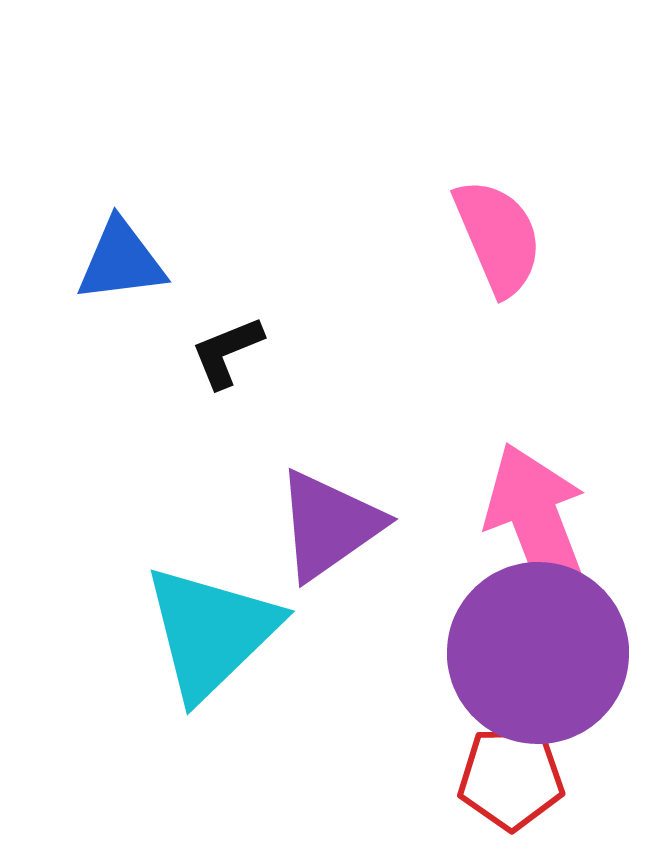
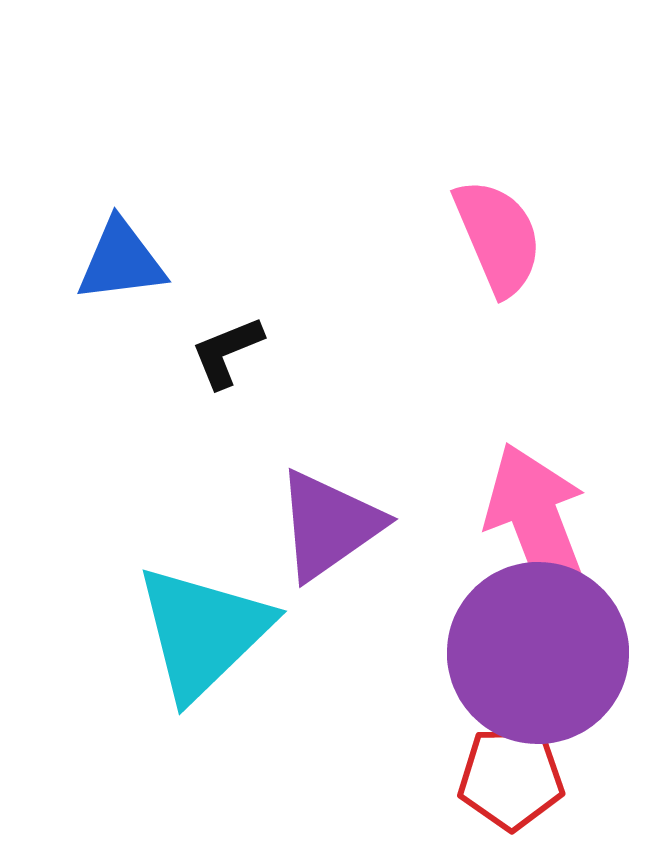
cyan triangle: moved 8 px left
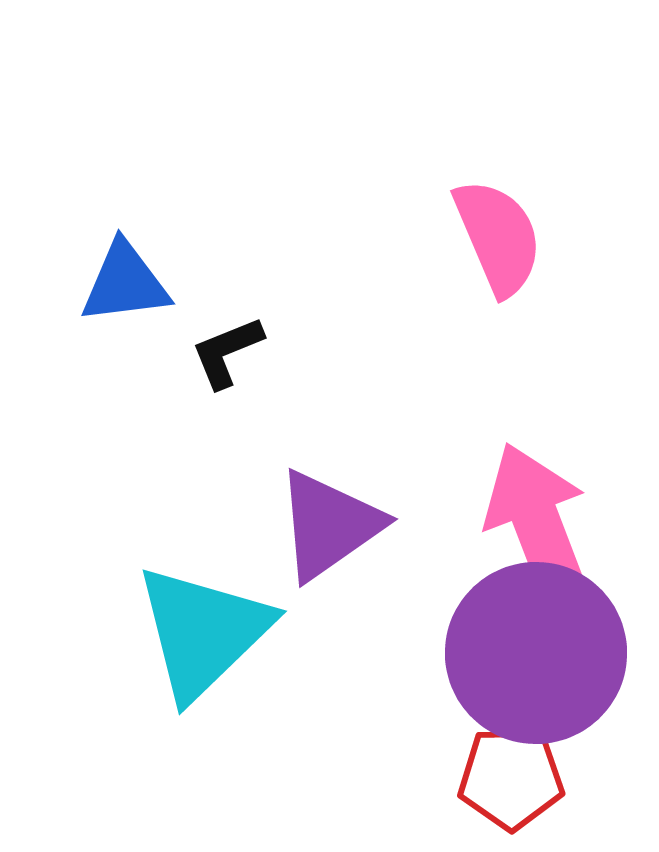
blue triangle: moved 4 px right, 22 px down
purple circle: moved 2 px left
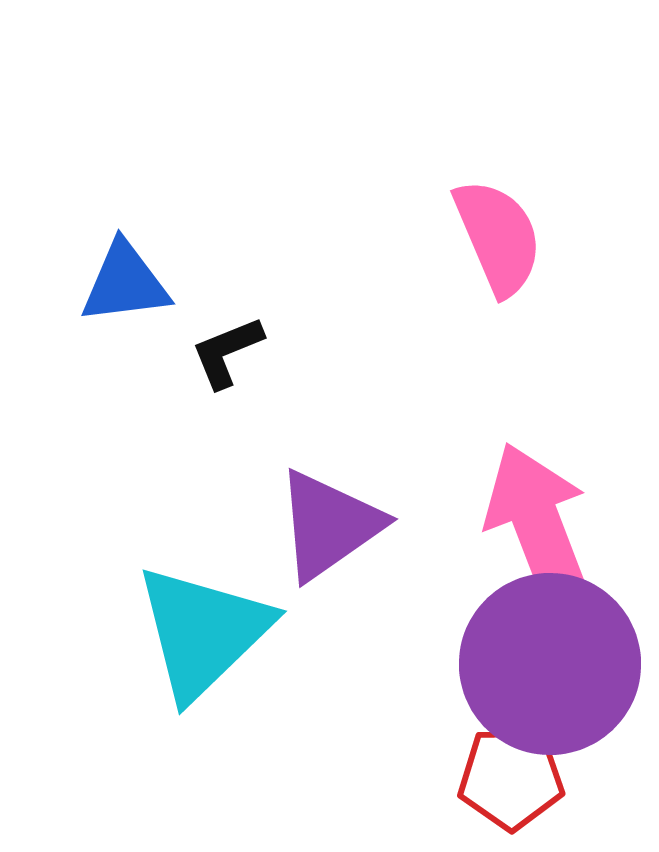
purple circle: moved 14 px right, 11 px down
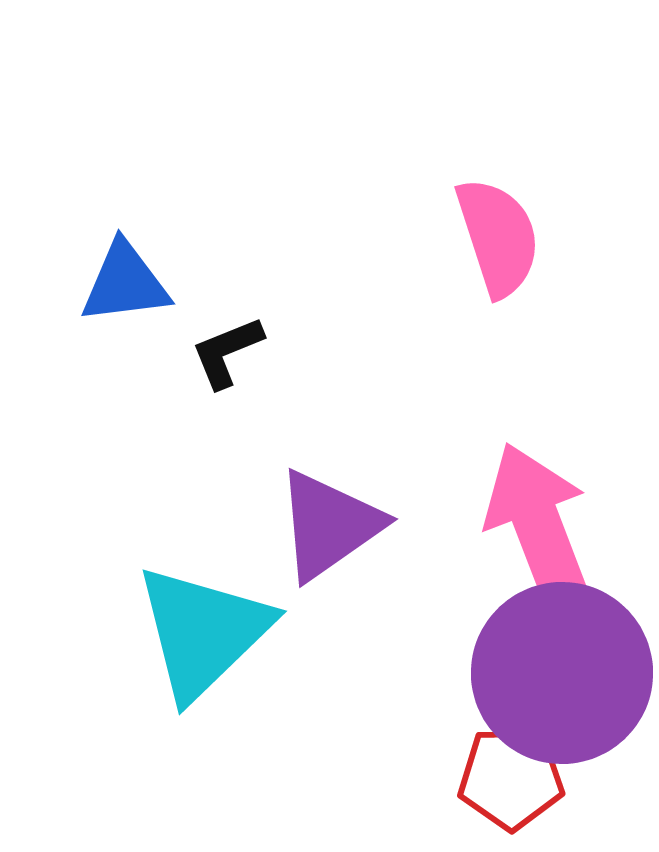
pink semicircle: rotated 5 degrees clockwise
purple circle: moved 12 px right, 9 px down
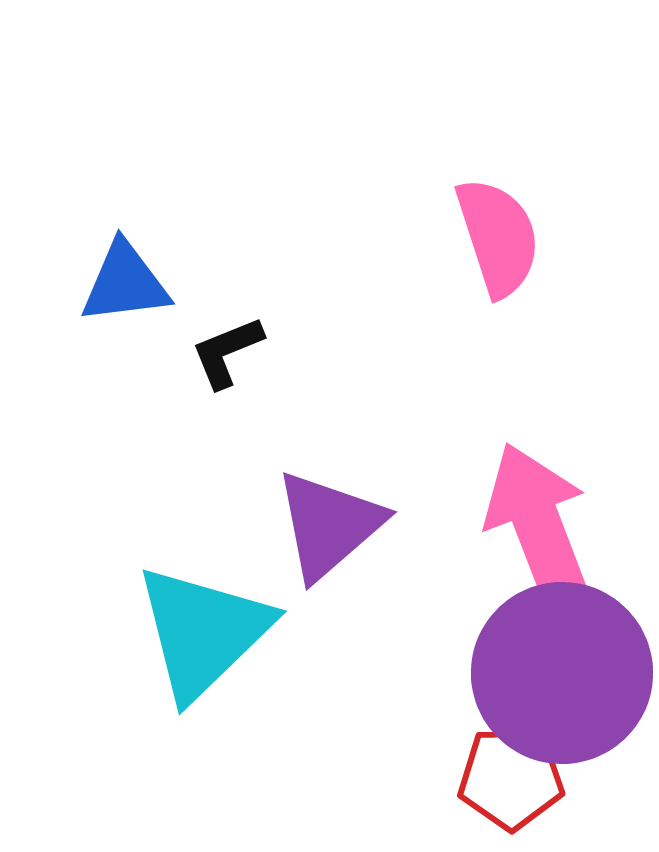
purple triangle: rotated 6 degrees counterclockwise
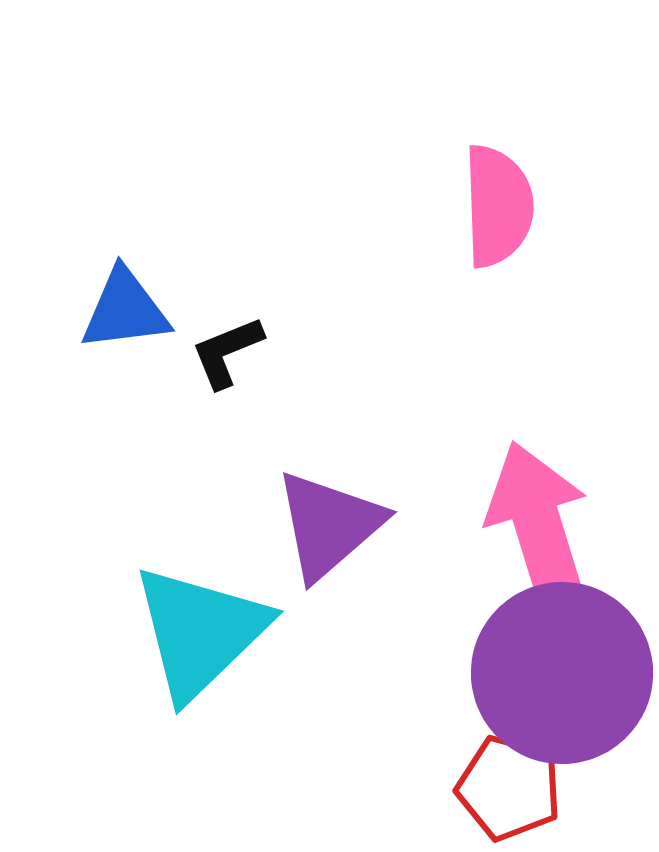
pink semicircle: moved 31 px up; rotated 16 degrees clockwise
blue triangle: moved 27 px down
pink arrow: rotated 4 degrees clockwise
cyan triangle: moved 3 px left
red pentagon: moved 2 px left, 10 px down; rotated 16 degrees clockwise
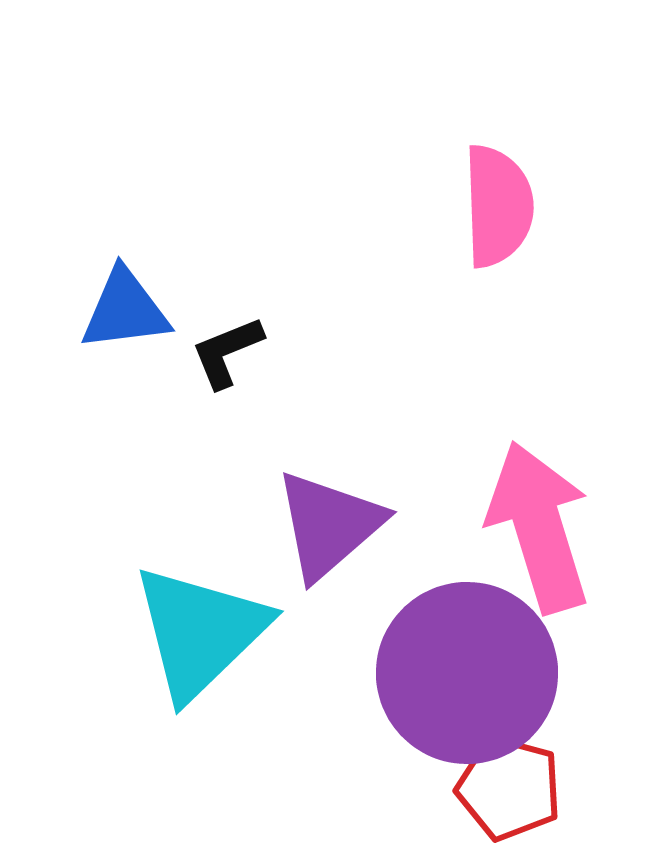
purple circle: moved 95 px left
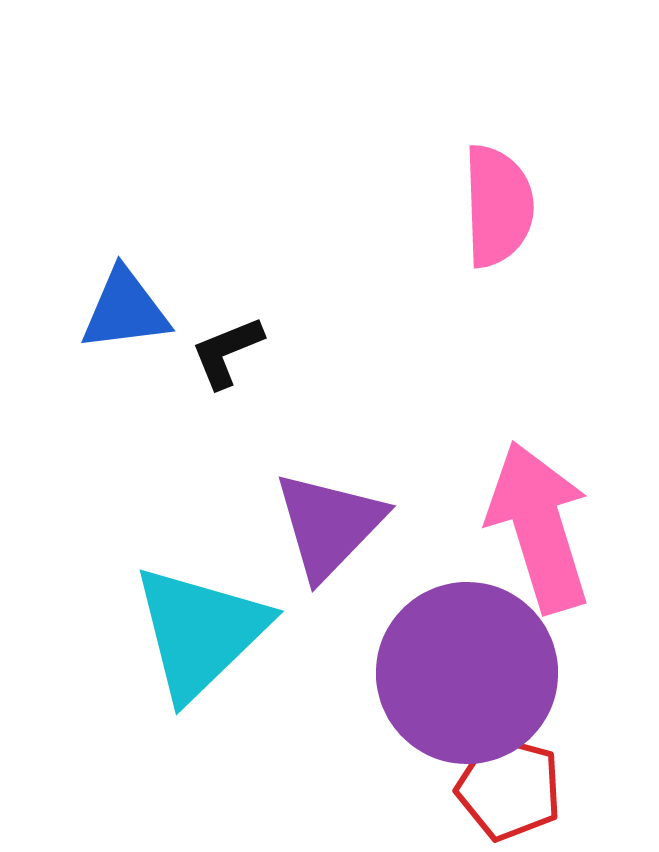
purple triangle: rotated 5 degrees counterclockwise
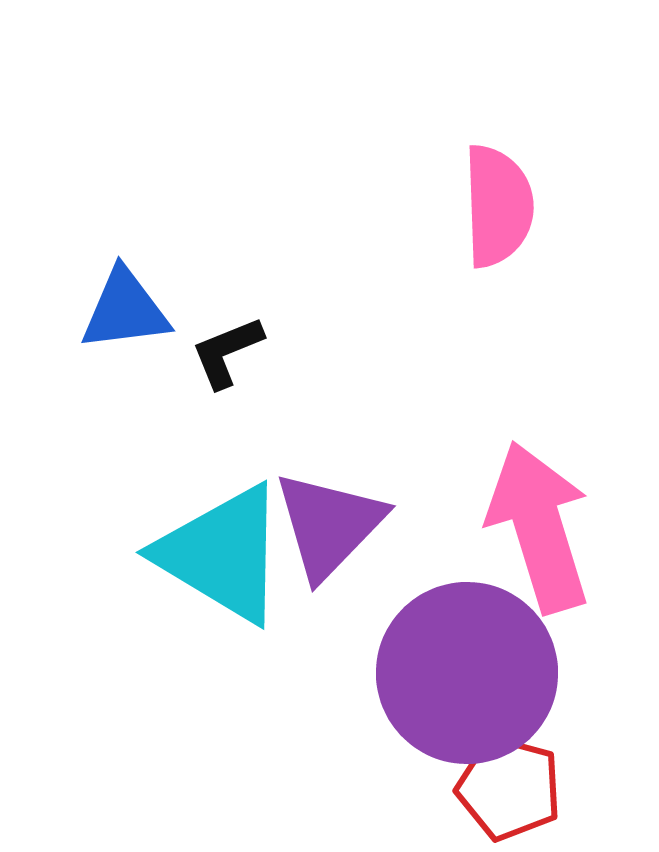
cyan triangle: moved 22 px right, 78 px up; rotated 45 degrees counterclockwise
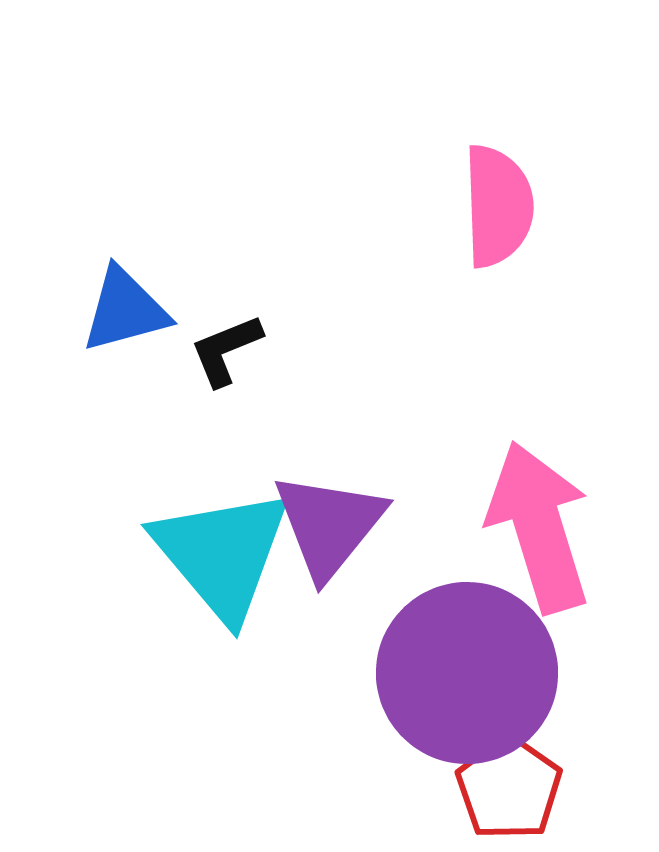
blue triangle: rotated 8 degrees counterclockwise
black L-shape: moved 1 px left, 2 px up
purple triangle: rotated 5 degrees counterclockwise
cyan triangle: rotated 19 degrees clockwise
red pentagon: rotated 20 degrees clockwise
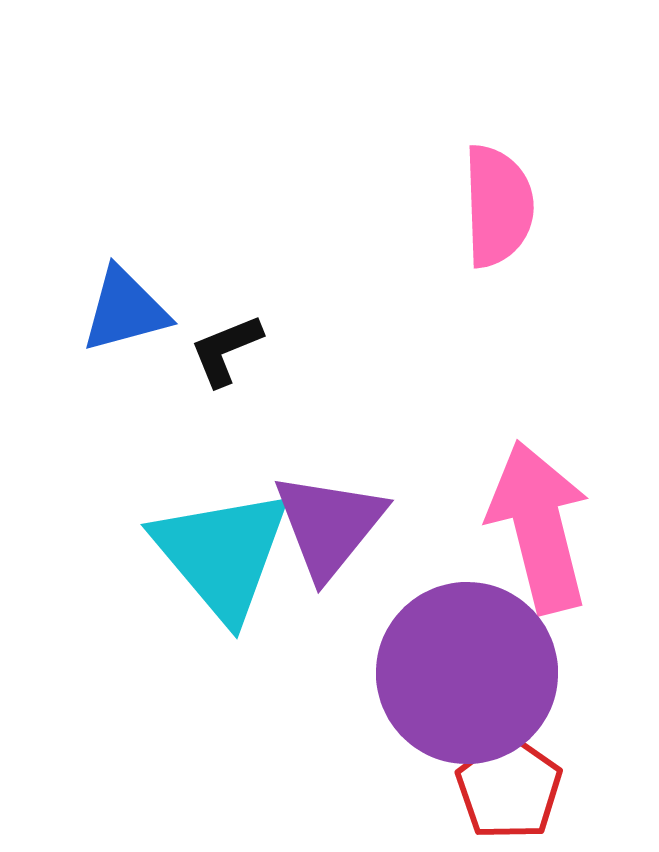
pink arrow: rotated 3 degrees clockwise
